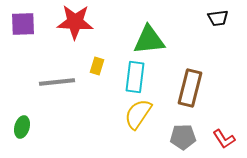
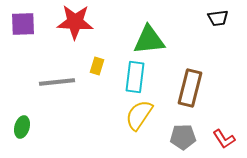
yellow semicircle: moved 1 px right, 1 px down
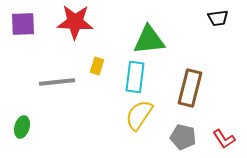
gray pentagon: rotated 15 degrees clockwise
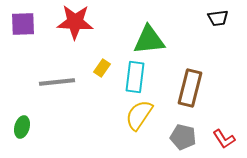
yellow rectangle: moved 5 px right, 2 px down; rotated 18 degrees clockwise
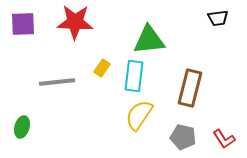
cyan rectangle: moved 1 px left, 1 px up
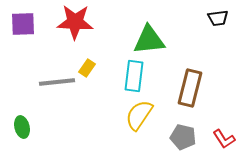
yellow rectangle: moved 15 px left
green ellipse: rotated 30 degrees counterclockwise
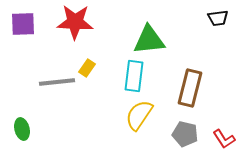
green ellipse: moved 2 px down
gray pentagon: moved 2 px right, 3 px up
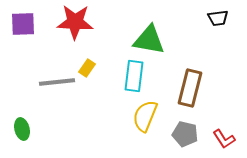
green triangle: rotated 16 degrees clockwise
yellow semicircle: moved 6 px right, 1 px down; rotated 12 degrees counterclockwise
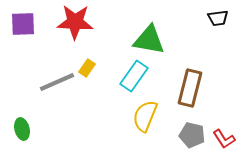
cyan rectangle: rotated 28 degrees clockwise
gray line: rotated 18 degrees counterclockwise
gray pentagon: moved 7 px right, 1 px down
